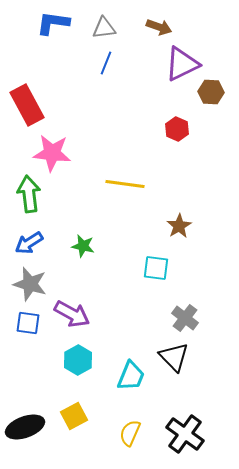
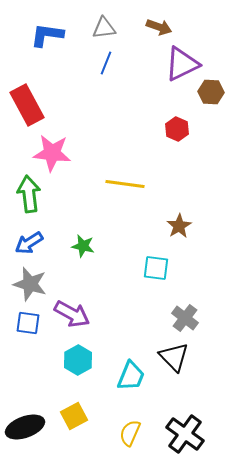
blue L-shape: moved 6 px left, 12 px down
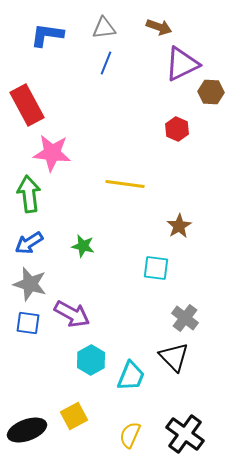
cyan hexagon: moved 13 px right
black ellipse: moved 2 px right, 3 px down
yellow semicircle: moved 2 px down
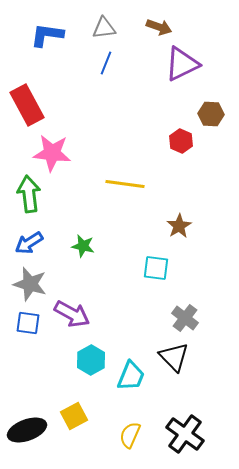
brown hexagon: moved 22 px down
red hexagon: moved 4 px right, 12 px down
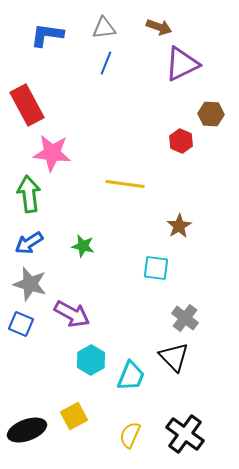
blue square: moved 7 px left, 1 px down; rotated 15 degrees clockwise
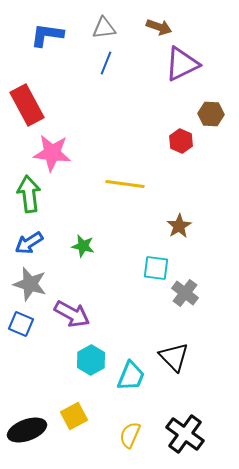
gray cross: moved 25 px up
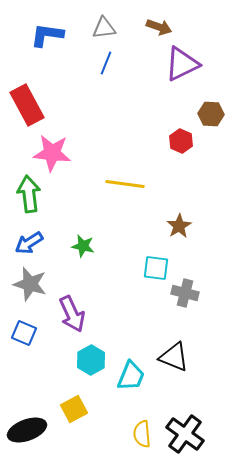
gray cross: rotated 24 degrees counterclockwise
purple arrow: rotated 36 degrees clockwise
blue square: moved 3 px right, 9 px down
black triangle: rotated 24 degrees counterclockwise
yellow square: moved 7 px up
yellow semicircle: moved 12 px right, 1 px up; rotated 28 degrees counterclockwise
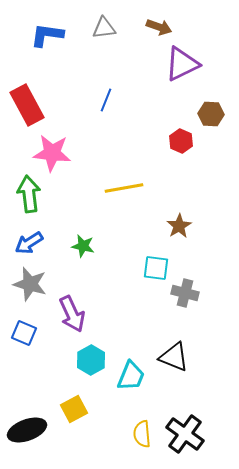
blue line: moved 37 px down
yellow line: moved 1 px left, 4 px down; rotated 18 degrees counterclockwise
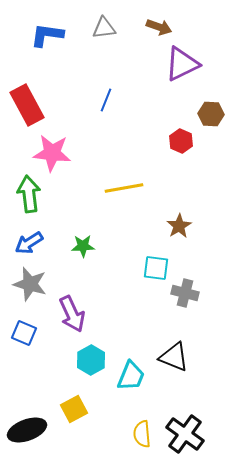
green star: rotated 15 degrees counterclockwise
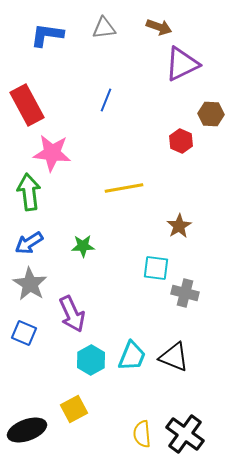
green arrow: moved 2 px up
gray star: rotated 16 degrees clockwise
cyan trapezoid: moved 1 px right, 20 px up
